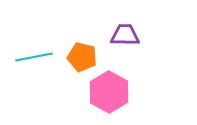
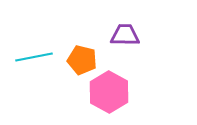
orange pentagon: moved 3 px down
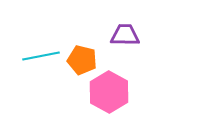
cyan line: moved 7 px right, 1 px up
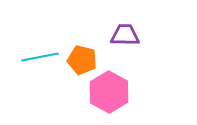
cyan line: moved 1 px left, 1 px down
